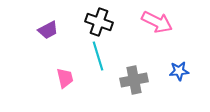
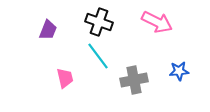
purple trapezoid: rotated 40 degrees counterclockwise
cyan line: rotated 20 degrees counterclockwise
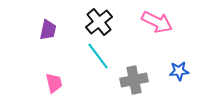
black cross: rotated 32 degrees clockwise
purple trapezoid: rotated 10 degrees counterclockwise
pink trapezoid: moved 11 px left, 5 px down
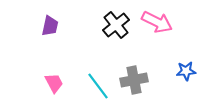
black cross: moved 17 px right, 3 px down
purple trapezoid: moved 2 px right, 4 px up
cyan line: moved 30 px down
blue star: moved 7 px right
pink trapezoid: rotated 15 degrees counterclockwise
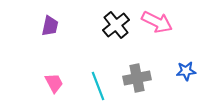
gray cross: moved 3 px right, 2 px up
cyan line: rotated 16 degrees clockwise
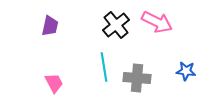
blue star: rotated 12 degrees clockwise
gray cross: rotated 16 degrees clockwise
cyan line: moved 6 px right, 19 px up; rotated 12 degrees clockwise
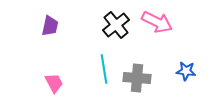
cyan line: moved 2 px down
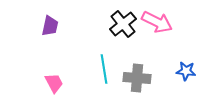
black cross: moved 7 px right, 1 px up
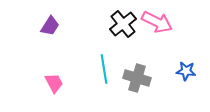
purple trapezoid: rotated 20 degrees clockwise
gray cross: rotated 12 degrees clockwise
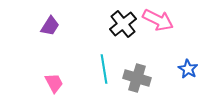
pink arrow: moved 1 px right, 2 px up
blue star: moved 2 px right, 2 px up; rotated 24 degrees clockwise
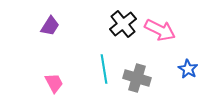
pink arrow: moved 2 px right, 10 px down
